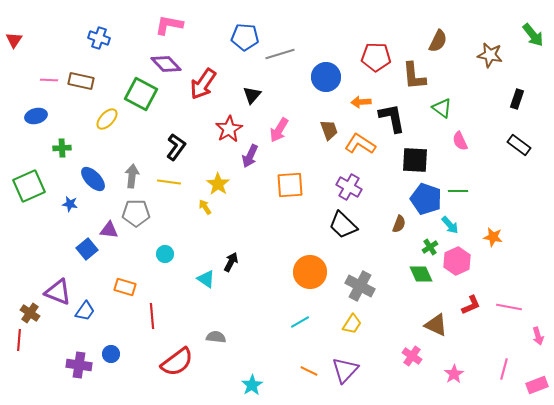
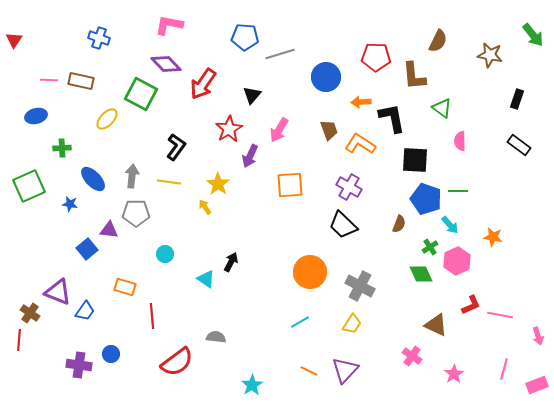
pink semicircle at (460, 141): rotated 24 degrees clockwise
pink line at (509, 307): moved 9 px left, 8 px down
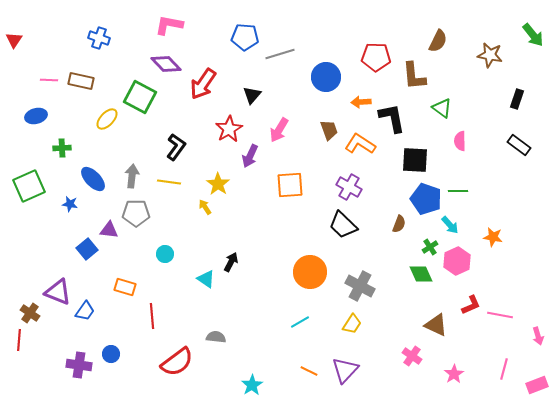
green square at (141, 94): moved 1 px left, 3 px down
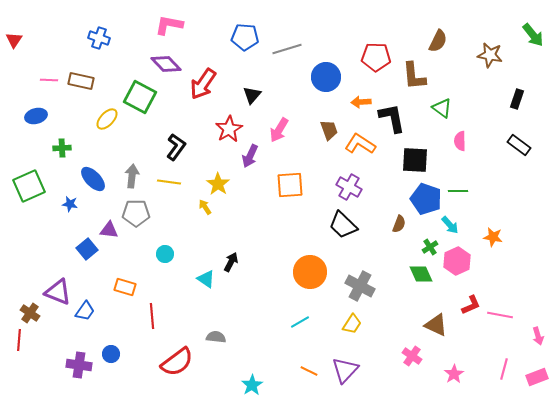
gray line at (280, 54): moved 7 px right, 5 px up
pink rectangle at (537, 385): moved 8 px up
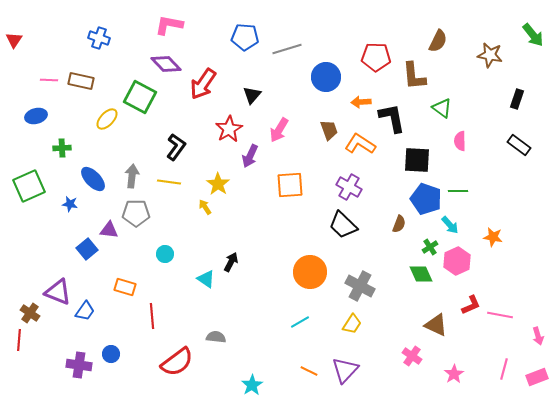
black square at (415, 160): moved 2 px right
